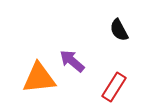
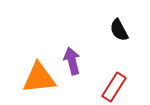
purple arrow: rotated 36 degrees clockwise
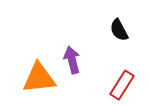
purple arrow: moved 1 px up
red rectangle: moved 8 px right, 2 px up
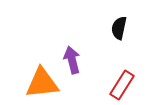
black semicircle: moved 2 px up; rotated 40 degrees clockwise
orange triangle: moved 3 px right, 5 px down
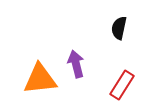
purple arrow: moved 4 px right, 4 px down
orange triangle: moved 2 px left, 4 px up
